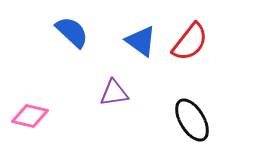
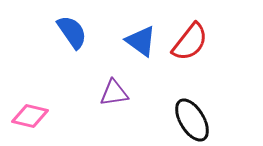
blue semicircle: rotated 12 degrees clockwise
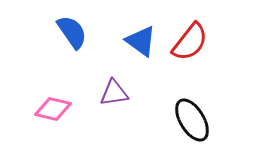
pink diamond: moved 23 px right, 7 px up
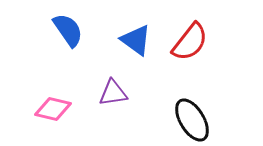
blue semicircle: moved 4 px left, 2 px up
blue triangle: moved 5 px left, 1 px up
purple triangle: moved 1 px left
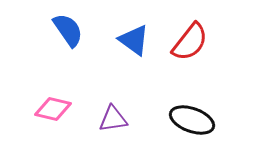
blue triangle: moved 2 px left
purple triangle: moved 26 px down
black ellipse: rotated 39 degrees counterclockwise
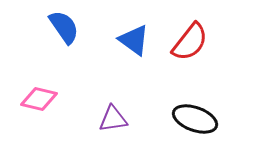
blue semicircle: moved 4 px left, 3 px up
pink diamond: moved 14 px left, 10 px up
black ellipse: moved 3 px right, 1 px up
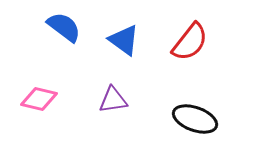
blue semicircle: rotated 18 degrees counterclockwise
blue triangle: moved 10 px left
purple triangle: moved 19 px up
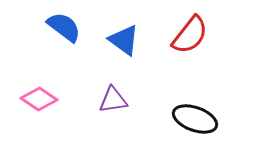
red semicircle: moved 7 px up
pink diamond: rotated 21 degrees clockwise
